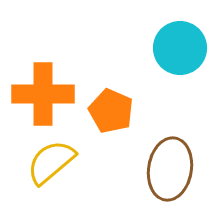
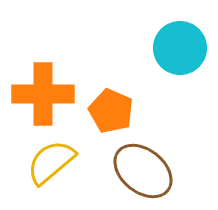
brown ellipse: moved 27 px left, 2 px down; rotated 60 degrees counterclockwise
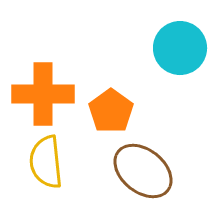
orange pentagon: rotated 12 degrees clockwise
yellow semicircle: moved 5 px left; rotated 56 degrees counterclockwise
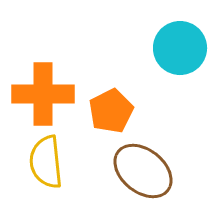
orange pentagon: rotated 9 degrees clockwise
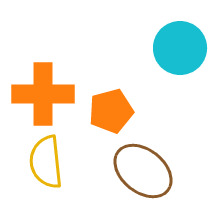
orange pentagon: rotated 12 degrees clockwise
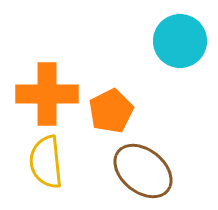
cyan circle: moved 7 px up
orange cross: moved 4 px right
orange pentagon: rotated 12 degrees counterclockwise
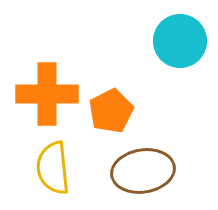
yellow semicircle: moved 7 px right, 6 px down
brown ellipse: rotated 48 degrees counterclockwise
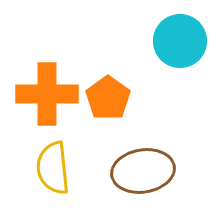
orange pentagon: moved 3 px left, 13 px up; rotated 9 degrees counterclockwise
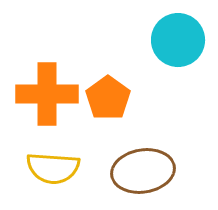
cyan circle: moved 2 px left, 1 px up
yellow semicircle: rotated 80 degrees counterclockwise
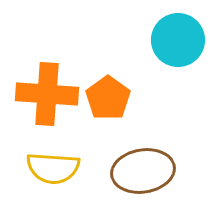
orange cross: rotated 4 degrees clockwise
